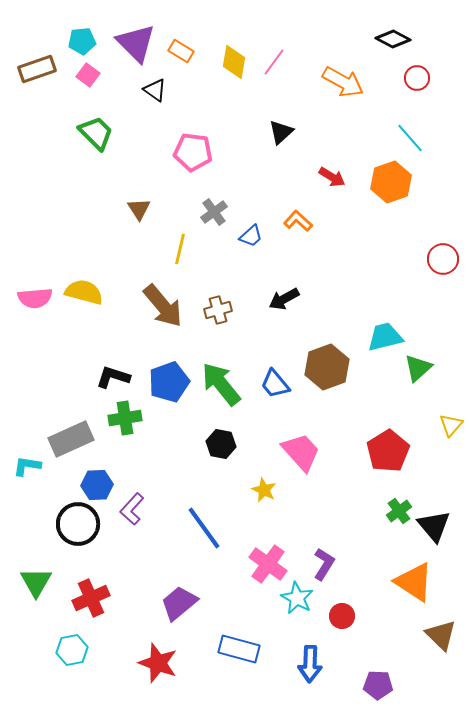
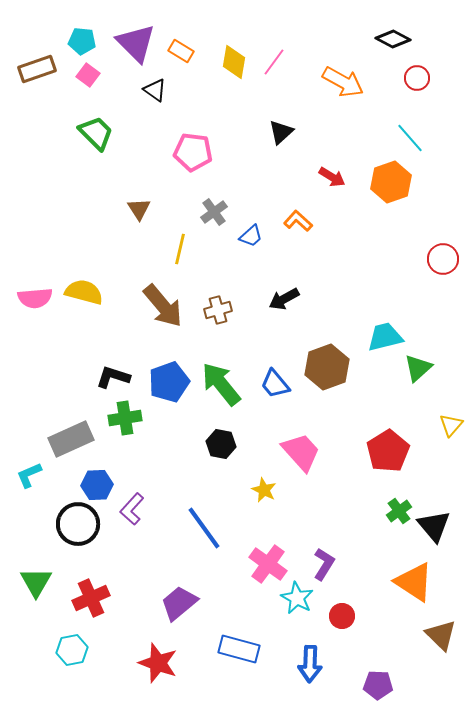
cyan pentagon at (82, 41): rotated 12 degrees clockwise
cyan L-shape at (27, 466): moved 2 px right, 9 px down; rotated 32 degrees counterclockwise
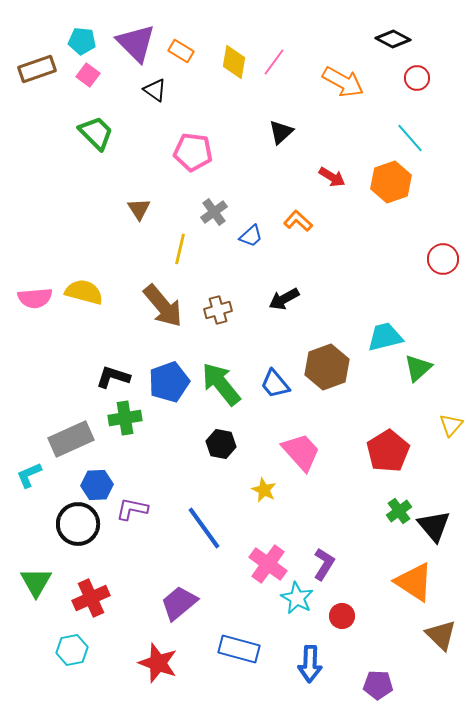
purple L-shape at (132, 509): rotated 60 degrees clockwise
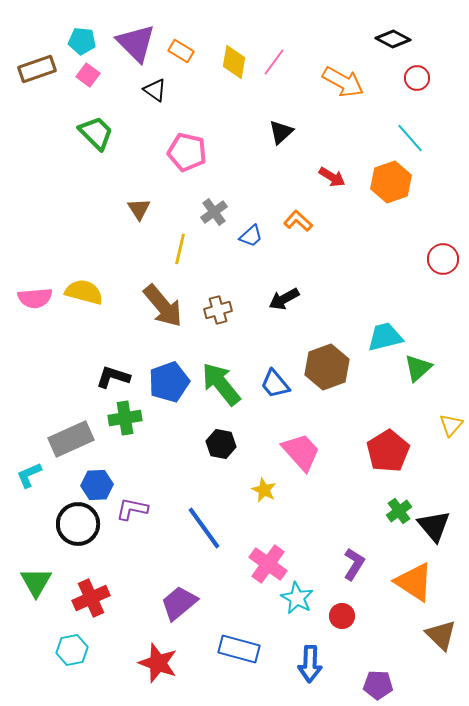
pink pentagon at (193, 152): moved 6 px left; rotated 6 degrees clockwise
purple L-shape at (324, 564): moved 30 px right
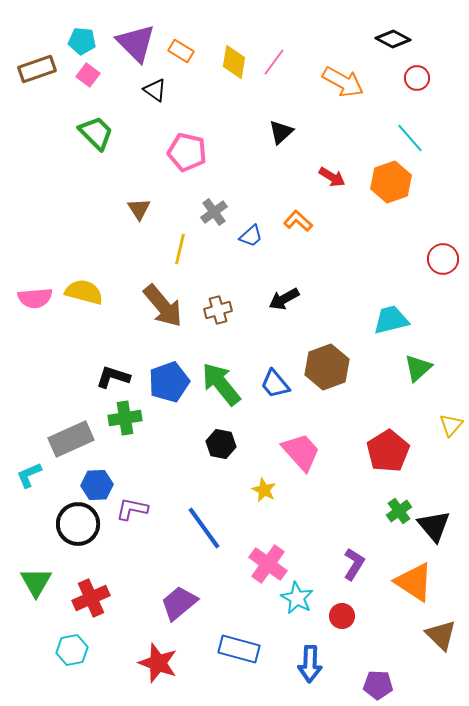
cyan trapezoid at (385, 337): moved 6 px right, 17 px up
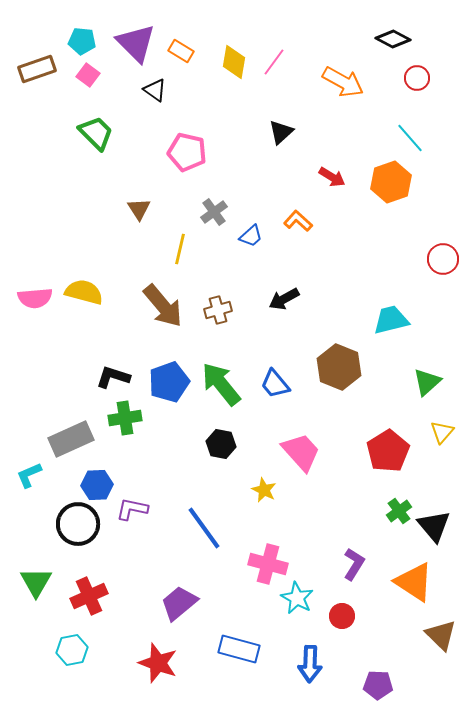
brown hexagon at (327, 367): moved 12 px right; rotated 18 degrees counterclockwise
green triangle at (418, 368): moved 9 px right, 14 px down
yellow triangle at (451, 425): moved 9 px left, 7 px down
pink cross at (268, 564): rotated 21 degrees counterclockwise
red cross at (91, 598): moved 2 px left, 2 px up
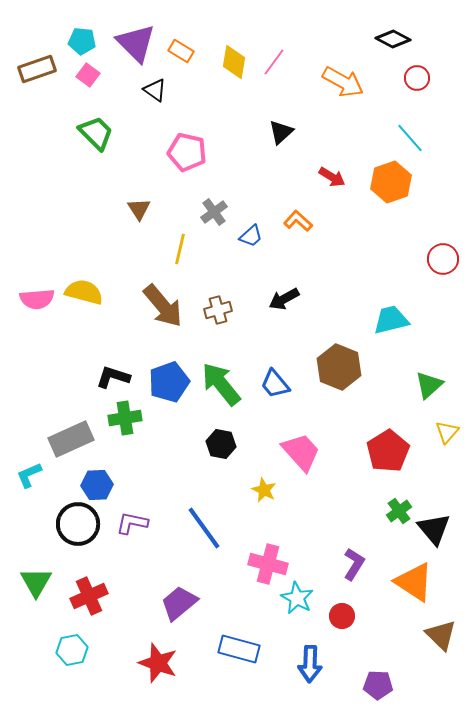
pink semicircle at (35, 298): moved 2 px right, 1 px down
green triangle at (427, 382): moved 2 px right, 3 px down
yellow triangle at (442, 432): moved 5 px right
purple L-shape at (132, 509): moved 14 px down
black triangle at (434, 526): moved 3 px down
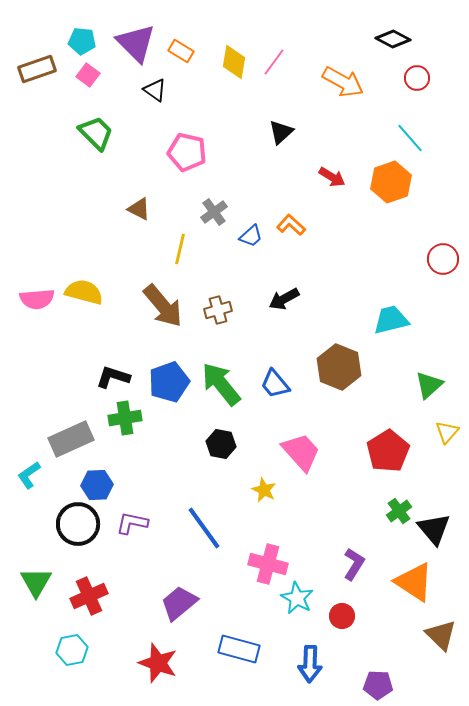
brown triangle at (139, 209): rotated 30 degrees counterclockwise
orange L-shape at (298, 221): moved 7 px left, 4 px down
cyan L-shape at (29, 475): rotated 12 degrees counterclockwise
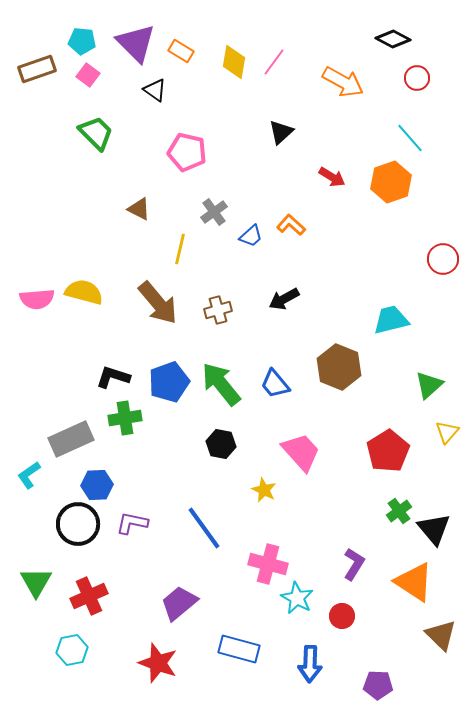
brown arrow at (163, 306): moved 5 px left, 3 px up
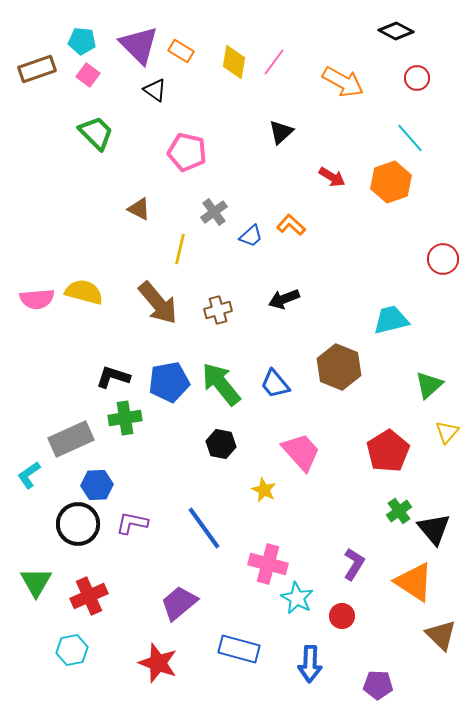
black diamond at (393, 39): moved 3 px right, 8 px up
purple triangle at (136, 43): moved 3 px right, 2 px down
black arrow at (284, 299): rotated 8 degrees clockwise
blue pentagon at (169, 382): rotated 9 degrees clockwise
